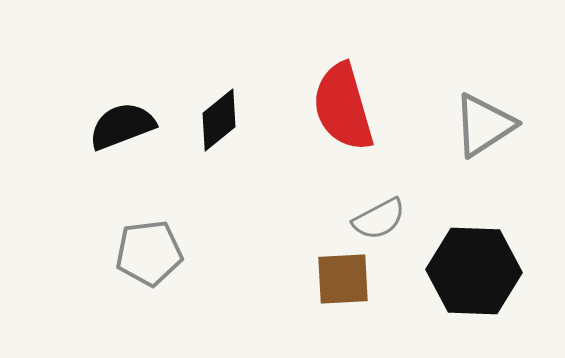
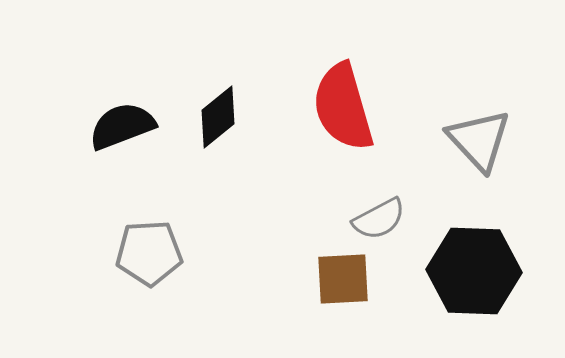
black diamond: moved 1 px left, 3 px up
gray triangle: moved 5 px left, 15 px down; rotated 40 degrees counterclockwise
gray pentagon: rotated 4 degrees clockwise
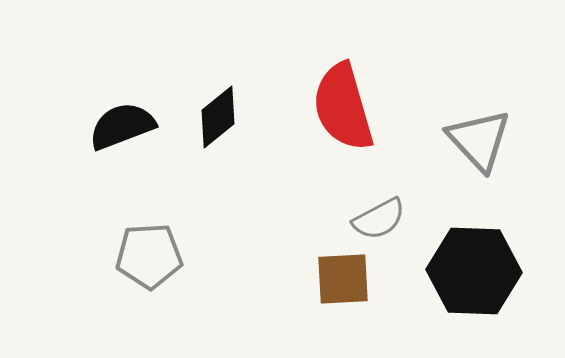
gray pentagon: moved 3 px down
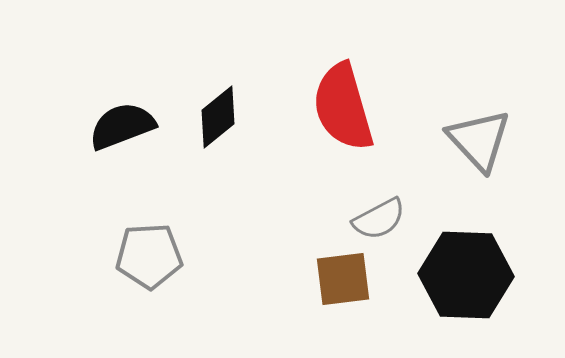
black hexagon: moved 8 px left, 4 px down
brown square: rotated 4 degrees counterclockwise
